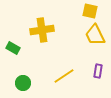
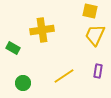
yellow trapezoid: rotated 50 degrees clockwise
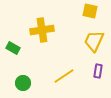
yellow trapezoid: moved 1 px left, 6 px down
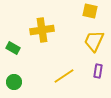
green circle: moved 9 px left, 1 px up
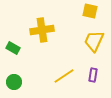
purple rectangle: moved 5 px left, 4 px down
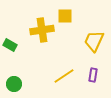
yellow square: moved 25 px left, 5 px down; rotated 14 degrees counterclockwise
green rectangle: moved 3 px left, 3 px up
green circle: moved 2 px down
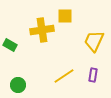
green circle: moved 4 px right, 1 px down
